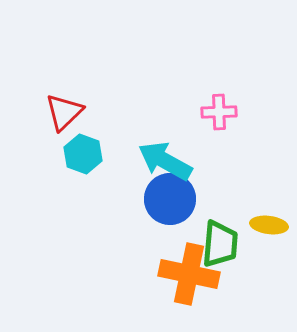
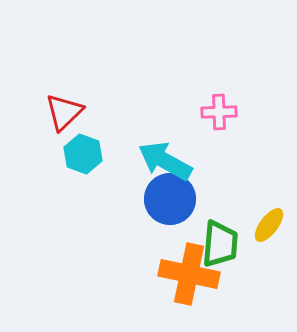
yellow ellipse: rotated 60 degrees counterclockwise
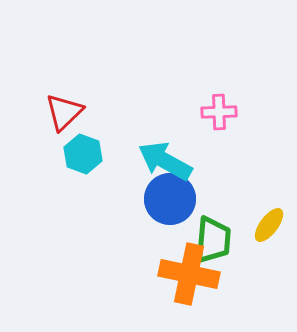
green trapezoid: moved 7 px left, 4 px up
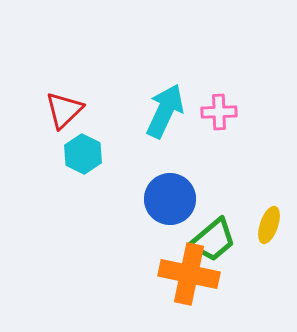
red triangle: moved 2 px up
cyan hexagon: rotated 6 degrees clockwise
cyan arrow: moved 50 px up; rotated 86 degrees clockwise
yellow ellipse: rotated 18 degrees counterclockwise
green trapezoid: rotated 45 degrees clockwise
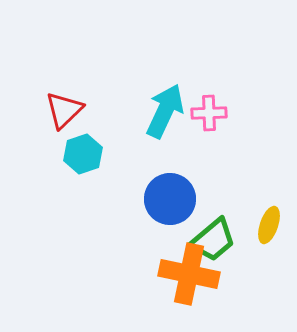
pink cross: moved 10 px left, 1 px down
cyan hexagon: rotated 15 degrees clockwise
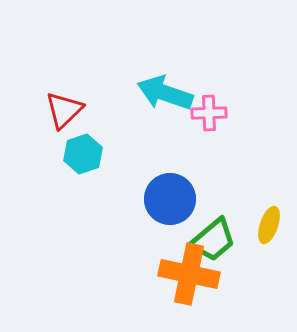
cyan arrow: moved 18 px up; rotated 96 degrees counterclockwise
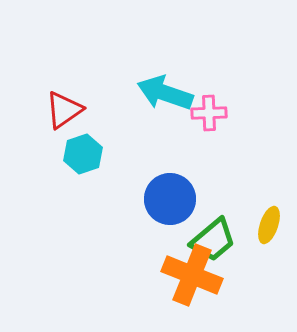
red triangle: rotated 9 degrees clockwise
orange cross: moved 3 px right, 1 px down; rotated 10 degrees clockwise
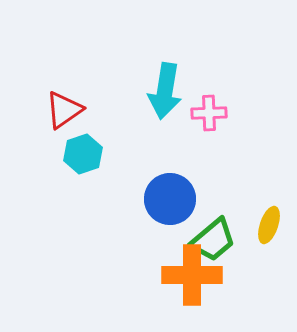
cyan arrow: moved 2 px up; rotated 100 degrees counterclockwise
orange cross: rotated 22 degrees counterclockwise
